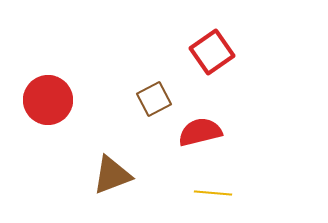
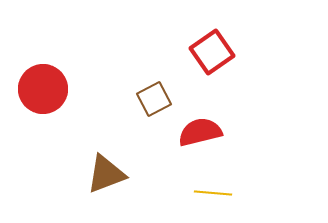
red circle: moved 5 px left, 11 px up
brown triangle: moved 6 px left, 1 px up
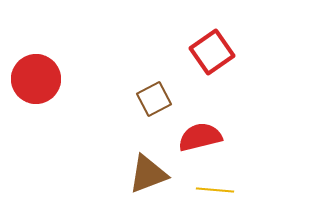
red circle: moved 7 px left, 10 px up
red semicircle: moved 5 px down
brown triangle: moved 42 px right
yellow line: moved 2 px right, 3 px up
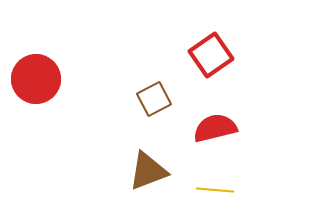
red square: moved 1 px left, 3 px down
red semicircle: moved 15 px right, 9 px up
brown triangle: moved 3 px up
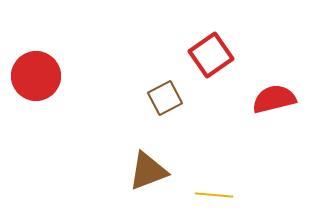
red circle: moved 3 px up
brown square: moved 11 px right, 1 px up
red semicircle: moved 59 px right, 29 px up
yellow line: moved 1 px left, 5 px down
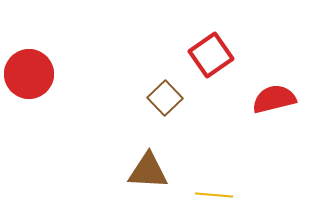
red circle: moved 7 px left, 2 px up
brown square: rotated 16 degrees counterclockwise
brown triangle: rotated 24 degrees clockwise
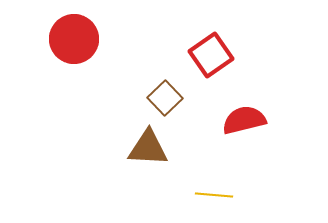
red circle: moved 45 px right, 35 px up
red semicircle: moved 30 px left, 21 px down
brown triangle: moved 23 px up
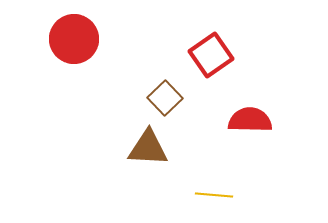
red semicircle: moved 6 px right; rotated 15 degrees clockwise
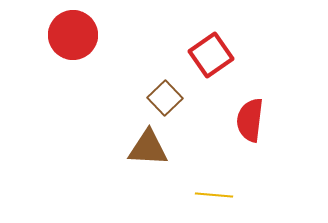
red circle: moved 1 px left, 4 px up
red semicircle: rotated 84 degrees counterclockwise
